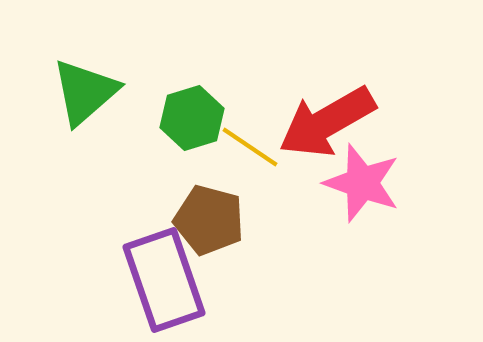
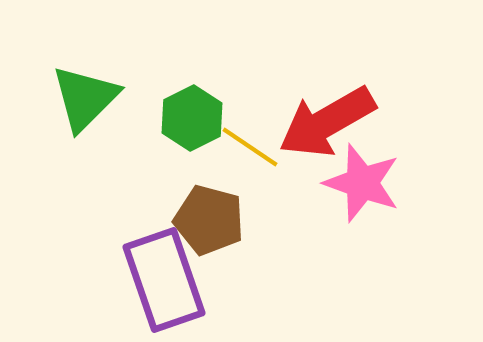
green triangle: moved 6 px down; rotated 4 degrees counterclockwise
green hexagon: rotated 10 degrees counterclockwise
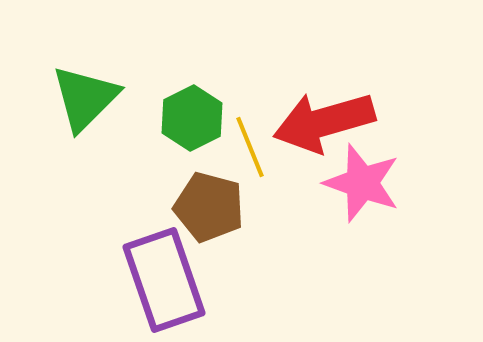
red arrow: moved 3 px left; rotated 14 degrees clockwise
yellow line: rotated 34 degrees clockwise
brown pentagon: moved 13 px up
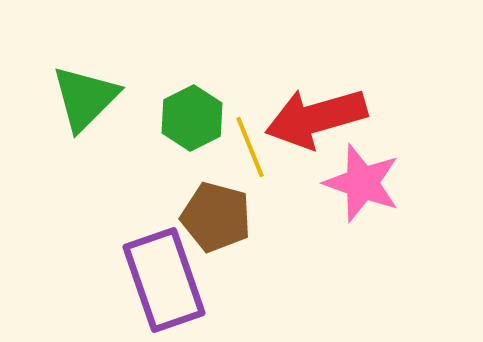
red arrow: moved 8 px left, 4 px up
brown pentagon: moved 7 px right, 10 px down
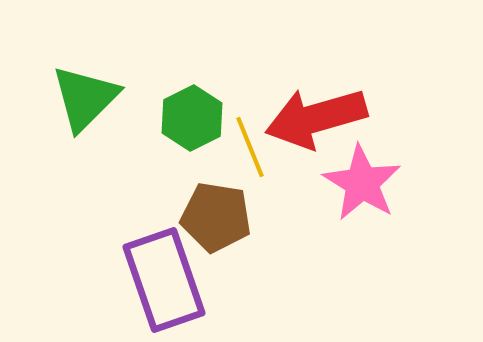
pink star: rotated 12 degrees clockwise
brown pentagon: rotated 6 degrees counterclockwise
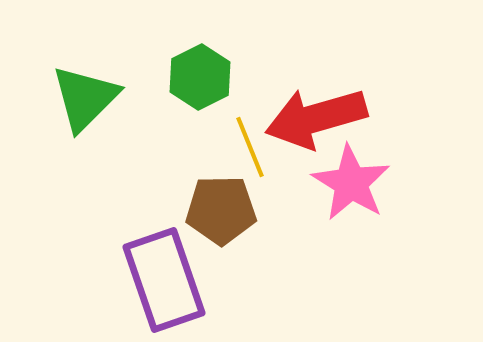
green hexagon: moved 8 px right, 41 px up
pink star: moved 11 px left
brown pentagon: moved 5 px right, 7 px up; rotated 10 degrees counterclockwise
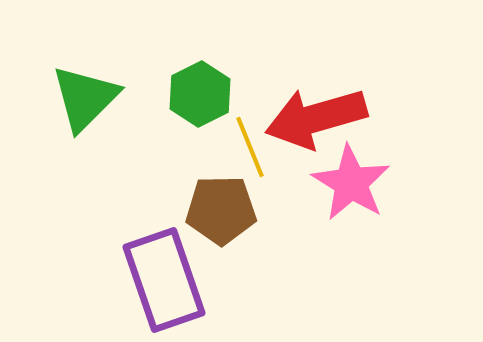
green hexagon: moved 17 px down
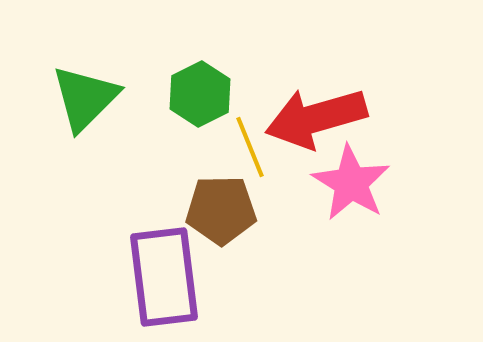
purple rectangle: moved 3 px up; rotated 12 degrees clockwise
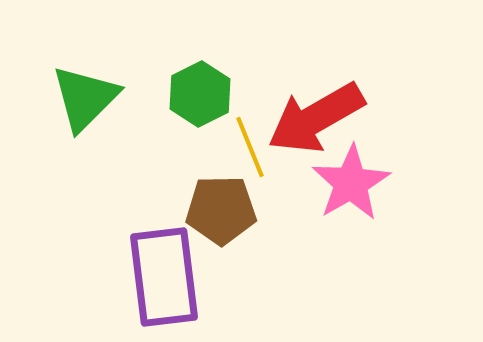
red arrow: rotated 14 degrees counterclockwise
pink star: rotated 10 degrees clockwise
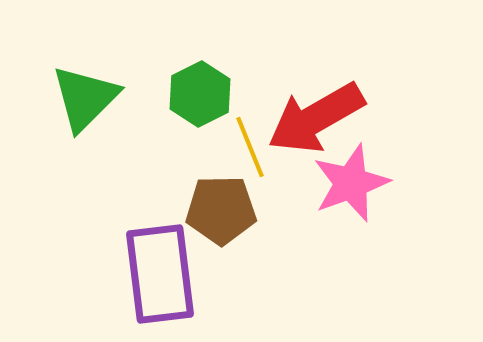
pink star: rotated 10 degrees clockwise
purple rectangle: moved 4 px left, 3 px up
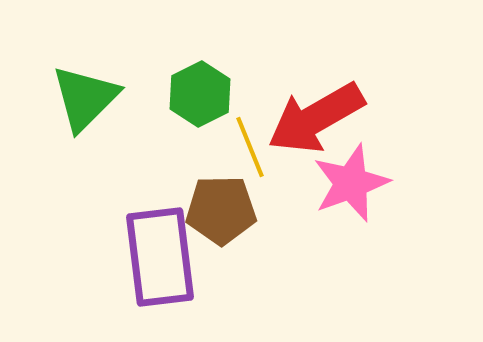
purple rectangle: moved 17 px up
